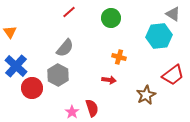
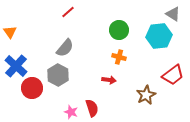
red line: moved 1 px left
green circle: moved 8 px right, 12 px down
pink star: moved 1 px left; rotated 16 degrees counterclockwise
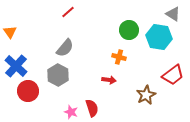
green circle: moved 10 px right
cyan hexagon: moved 1 px down; rotated 15 degrees clockwise
red circle: moved 4 px left, 3 px down
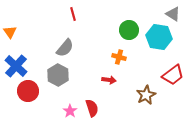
red line: moved 5 px right, 2 px down; rotated 64 degrees counterclockwise
pink star: moved 1 px left, 1 px up; rotated 16 degrees clockwise
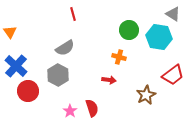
gray semicircle: rotated 18 degrees clockwise
